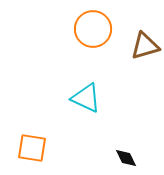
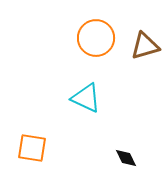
orange circle: moved 3 px right, 9 px down
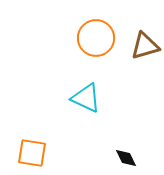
orange square: moved 5 px down
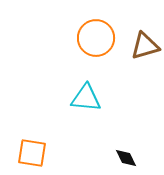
cyan triangle: rotated 20 degrees counterclockwise
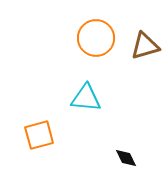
orange square: moved 7 px right, 18 px up; rotated 24 degrees counterclockwise
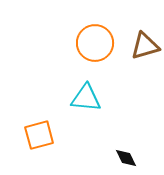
orange circle: moved 1 px left, 5 px down
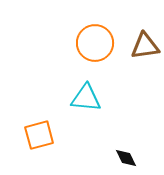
brown triangle: rotated 8 degrees clockwise
